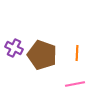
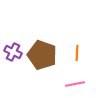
purple cross: moved 1 px left, 4 px down
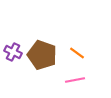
orange line: rotated 56 degrees counterclockwise
pink line: moved 4 px up
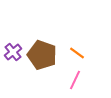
purple cross: rotated 24 degrees clockwise
pink line: rotated 54 degrees counterclockwise
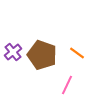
pink line: moved 8 px left, 5 px down
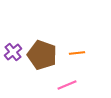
orange line: rotated 42 degrees counterclockwise
pink line: rotated 42 degrees clockwise
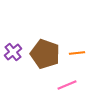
brown pentagon: moved 3 px right, 1 px up
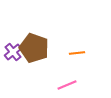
brown pentagon: moved 11 px left, 6 px up
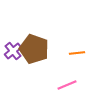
brown pentagon: moved 1 px down
purple cross: moved 1 px up
